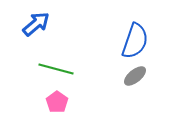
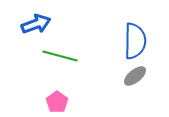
blue arrow: rotated 20 degrees clockwise
blue semicircle: rotated 18 degrees counterclockwise
green line: moved 4 px right, 13 px up
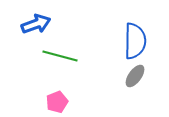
gray ellipse: rotated 15 degrees counterclockwise
pink pentagon: rotated 15 degrees clockwise
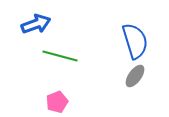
blue semicircle: rotated 18 degrees counterclockwise
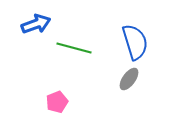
blue semicircle: moved 1 px down
green line: moved 14 px right, 8 px up
gray ellipse: moved 6 px left, 3 px down
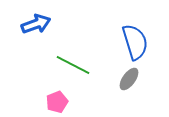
green line: moved 1 px left, 17 px down; rotated 12 degrees clockwise
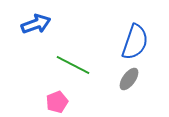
blue semicircle: rotated 36 degrees clockwise
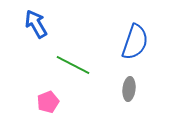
blue arrow: rotated 100 degrees counterclockwise
gray ellipse: moved 10 px down; rotated 30 degrees counterclockwise
pink pentagon: moved 9 px left
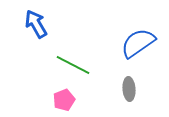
blue semicircle: moved 3 px right, 1 px down; rotated 144 degrees counterclockwise
gray ellipse: rotated 10 degrees counterclockwise
pink pentagon: moved 16 px right, 2 px up
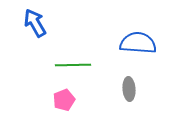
blue arrow: moved 1 px left, 1 px up
blue semicircle: rotated 39 degrees clockwise
green line: rotated 28 degrees counterclockwise
